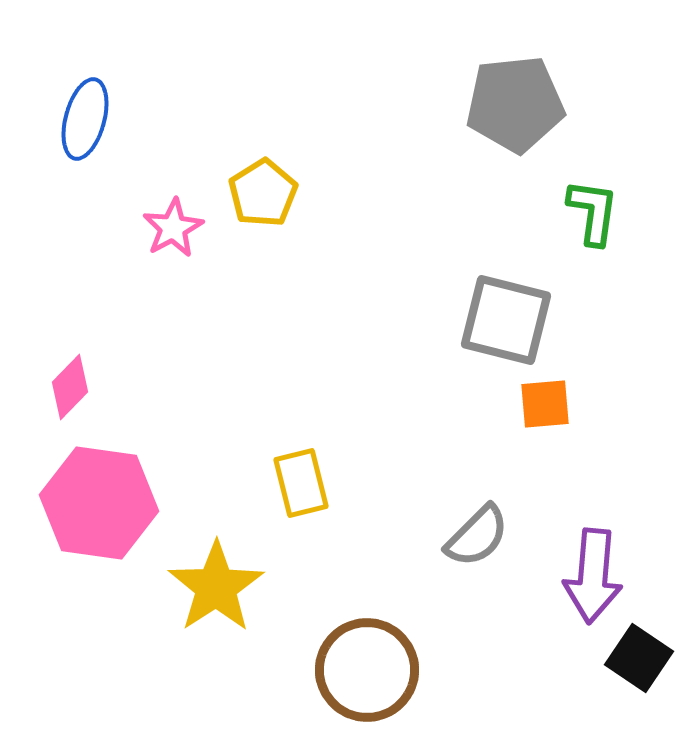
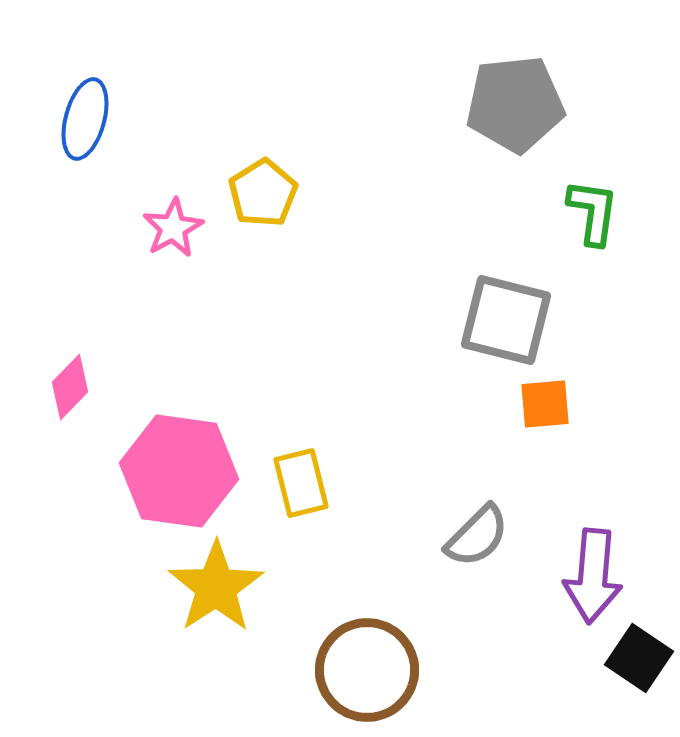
pink hexagon: moved 80 px right, 32 px up
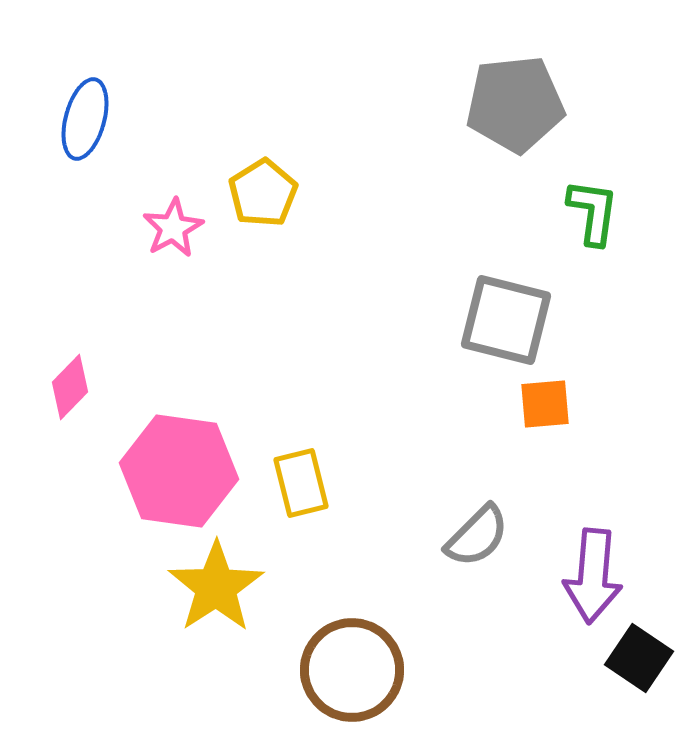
brown circle: moved 15 px left
